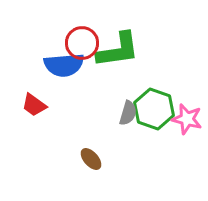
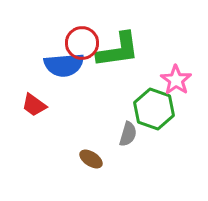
gray semicircle: moved 21 px down
pink star: moved 11 px left, 39 px up; rotated 20 degrees clockwise
brown ellipse: rotated 15 degrees counterclockwise
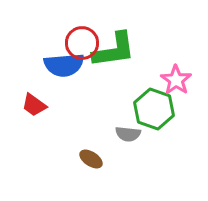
green L-shape: moved 4 px left
gray semicircle: rotated 80 degrees clockwise
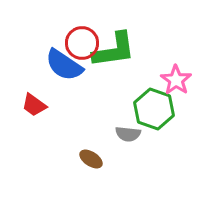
blue semicircle: rotated 39 degrees clockwise
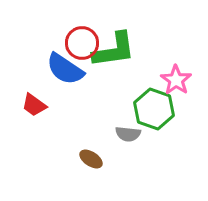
blue semicircle: moved 1 px right, 4 px down
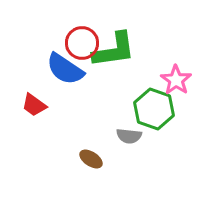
gray semicircle: moved 1 px right, 2 px down
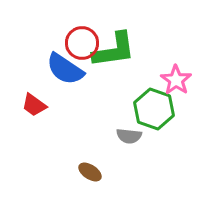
brown ellipse: moved 1 px left, 13 px down
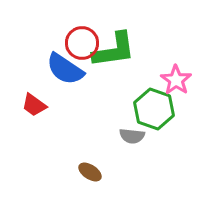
gray semicircle: moved 3 px right
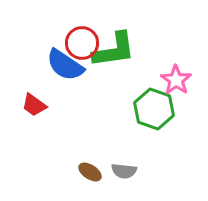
blue semicircle: moved 4 px up
gray semicircle: moved 8 px left, 35 px down
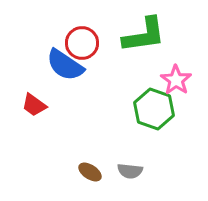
green L-shape: moved 30 px right, 15 px up
gray semicircle: moved 6 px right
